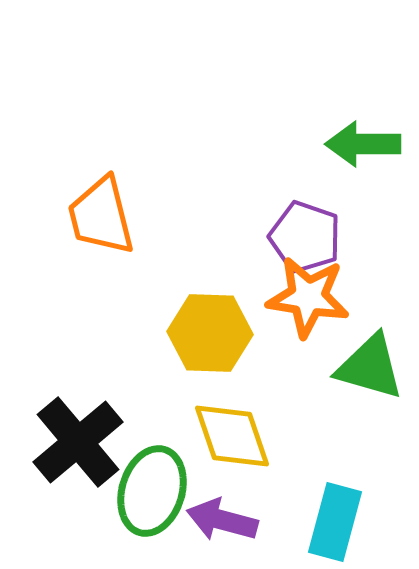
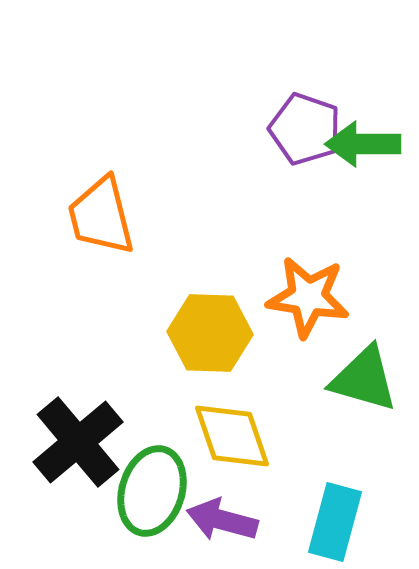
purple pentagon: moved 108 px up
green triangle: moved 6 px left, 12 px down
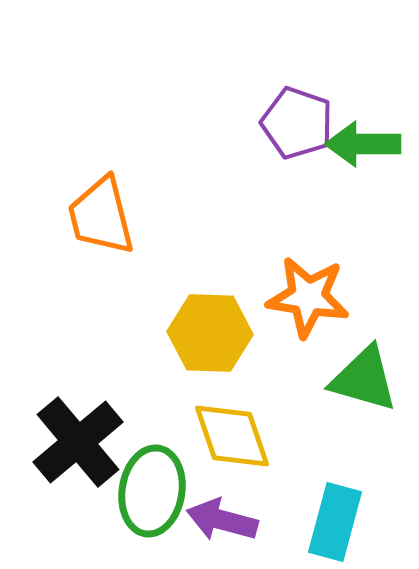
purple pentagon: moved 8 px left, 6 px up
green ellipse: rotated 8 degrees counterclockwise
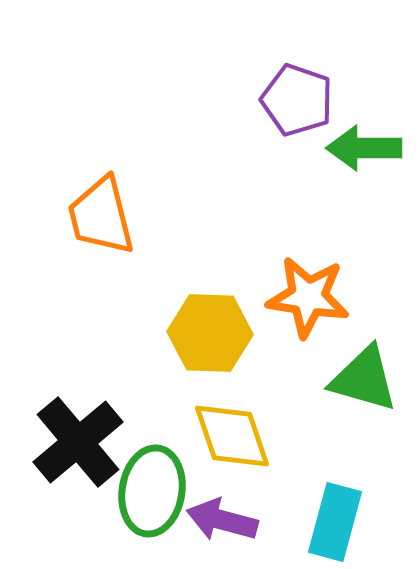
purple pentagon: moved 23 px up
green arrow: moved 1 px right, 4 px down
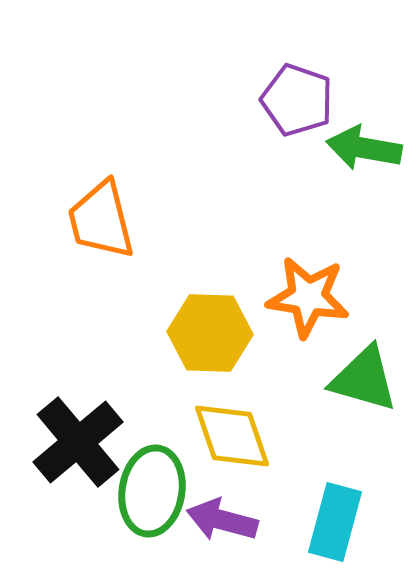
green arrow: rotated 10 degrees clockwise
orange trapezoid: moved 4 px down
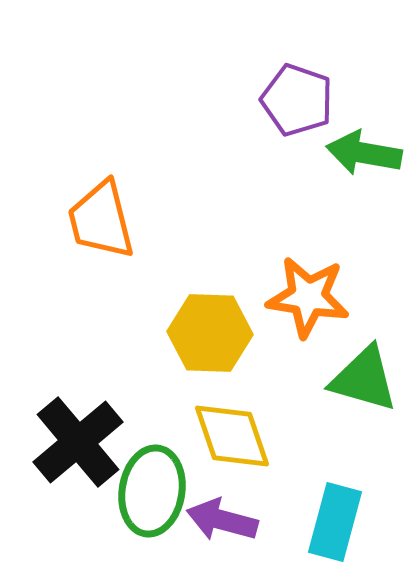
green arrow: moved 5 px down
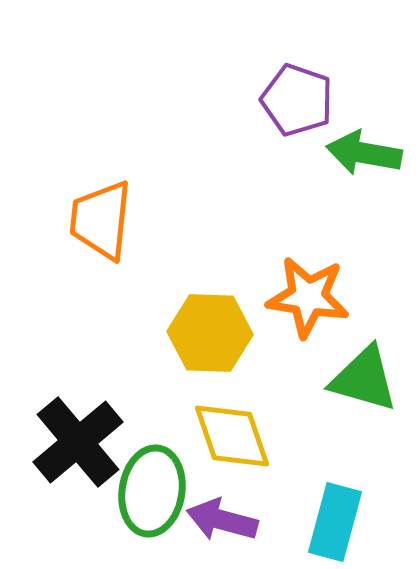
orange trapezoid: rotated 20 degrees clockwise
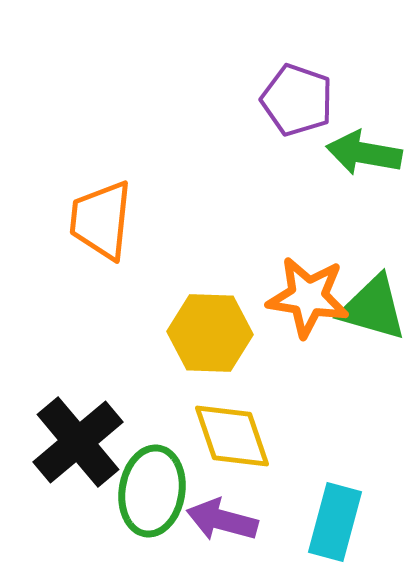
green triangle: moved 9 px right, 71 px up
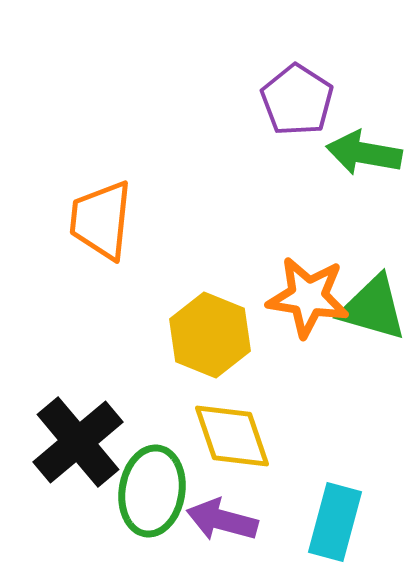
purple pentagon: rotated 14 degrees clockwise
yellow hexagon: moved 2 px down; rotated 20 degrees clockwise
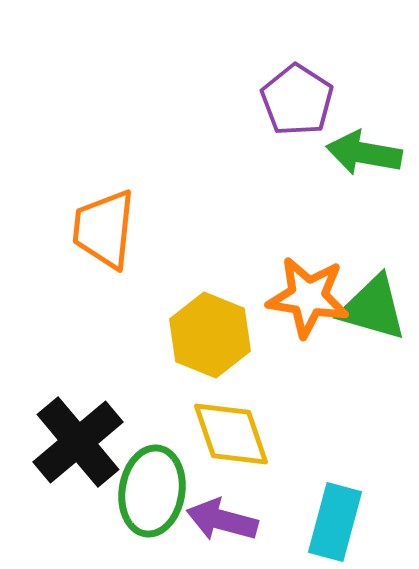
orange trapezoid: moved 3 px right, 9 px down
yellow diamond: moved 1 px left, 2 px up
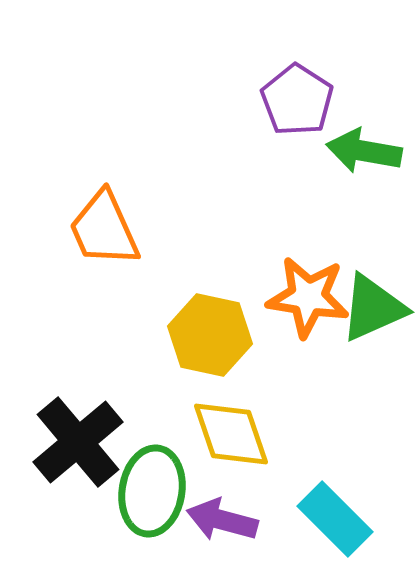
green arrow: moved 2 px up
orange trapezoid: rotated 30 degrees counterclockwise
green triangle: rotated 40 degrees counterclockwise
yellow hexagon: rotated 10 degrees counterclockwise
cyan rectangle: moved 3 px up; rotated 60 degrees counterclockwise
